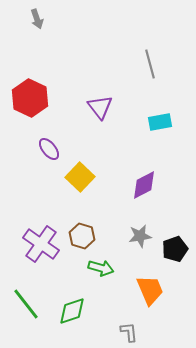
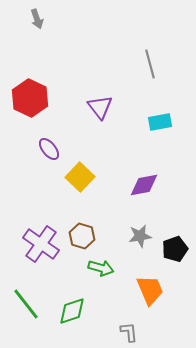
purple diamond: rotated 16 degrees clockwise
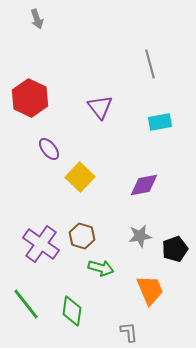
green diamond: rotated 64 degrees counterclockwise
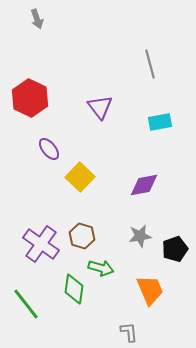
green diamond: moved 2 px right, 22 px up
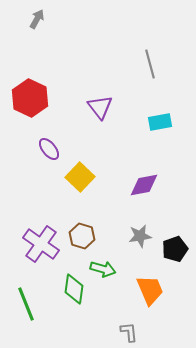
gray arrow: rotated 132 degrees counterclockwise
green arrow: moved 2 px right, 1 px down
green line: rotated 16 degrees clockwise
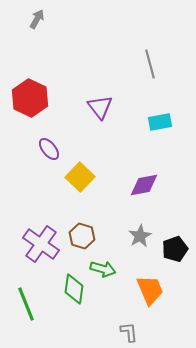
gray star: rotated 20 degrees counterclockwise
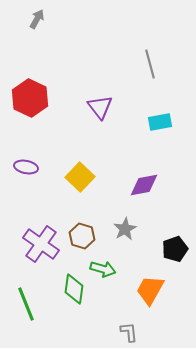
purple ellipse: moved 23 px left, 18 px down; rotated 40 degrees counterclockwise
gray star: moved 15 px left, 7 px up
orange trapezoid: rotated 128 degrees counterclockwise
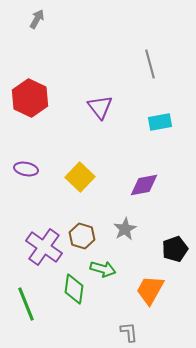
purple ellipse: moved 2 px down
purple cross: moved 3 px right, 3 px down
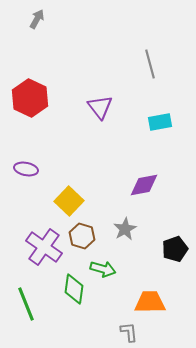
yellow square: moved 11 px left, 24 px down
orange trapezoid: moved 12 px down; rotated 60 degrees clockwise
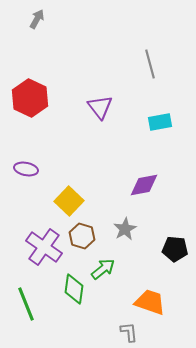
black pentagon: rotated 25 degrees clockwise
green arrow: rotated 55 degrees counterclockwise
orange trapezoid: rotated 20 degrees clockwise
